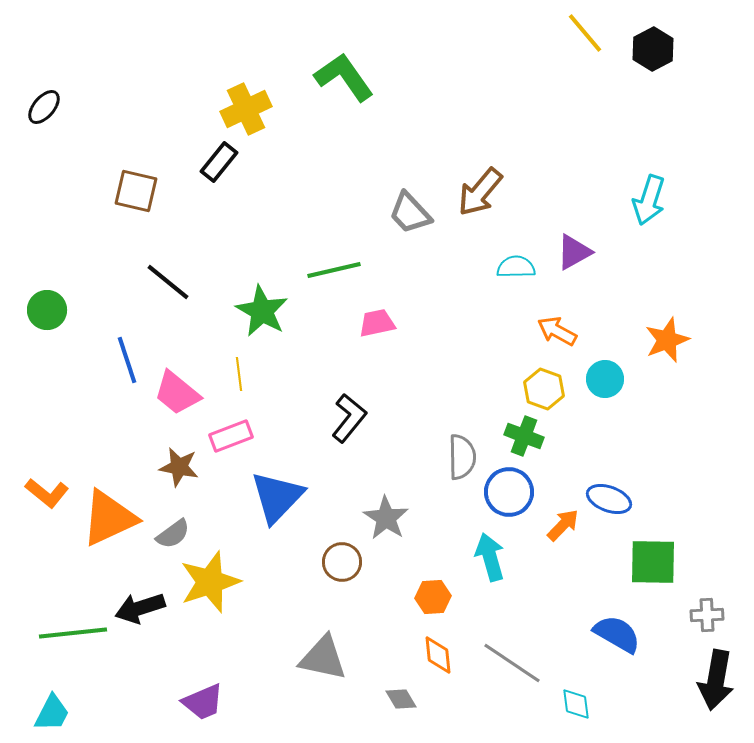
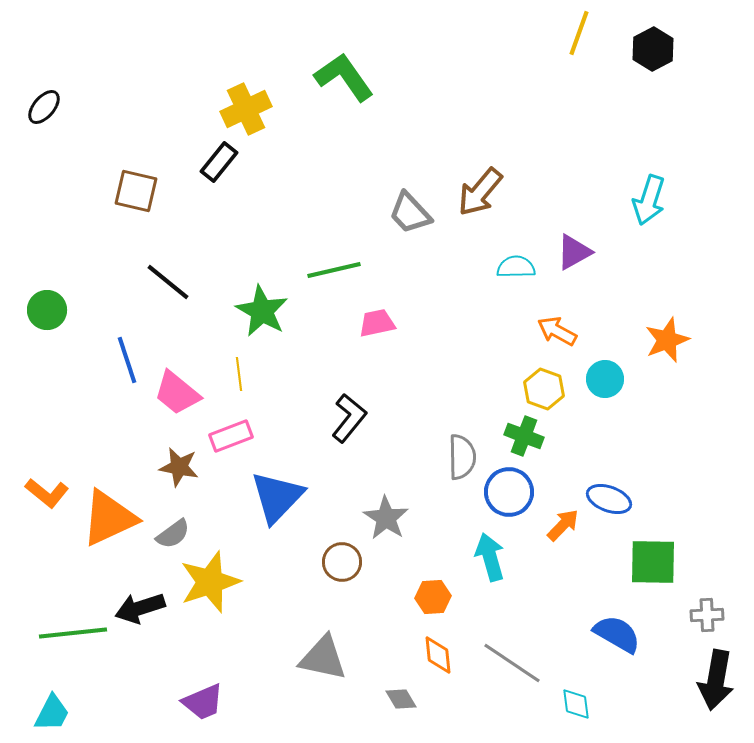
yellow line at (585, 33): moved 6 px left; rotated 60 degrees clockwise
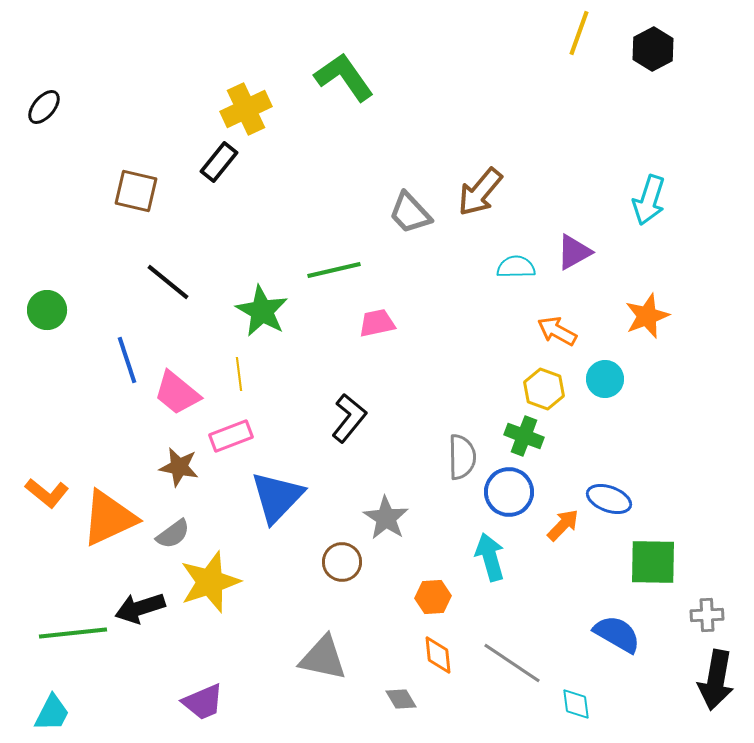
orange star at (667, 340): moved 20 px left, 24 px up
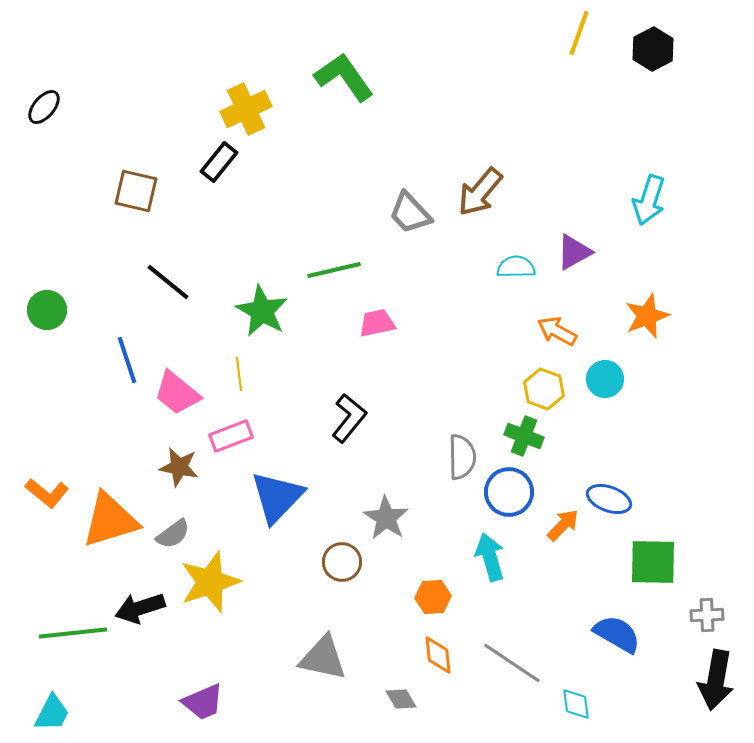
orange triangle at (109, 518): moved 1 px right, 2 px down; rotated 8 degrees clockwise
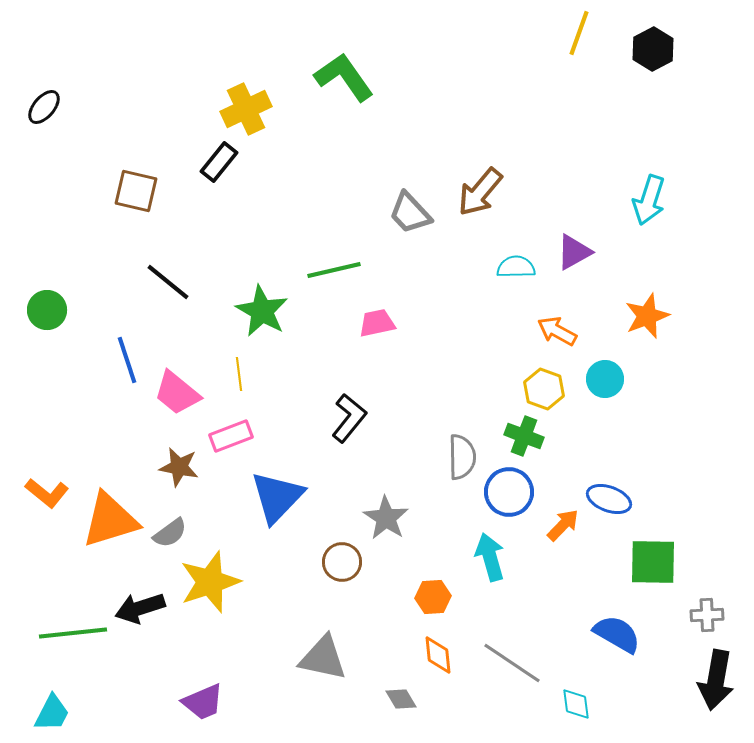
gray semicircle at (173, 534): moved 3 px left, 1 px up
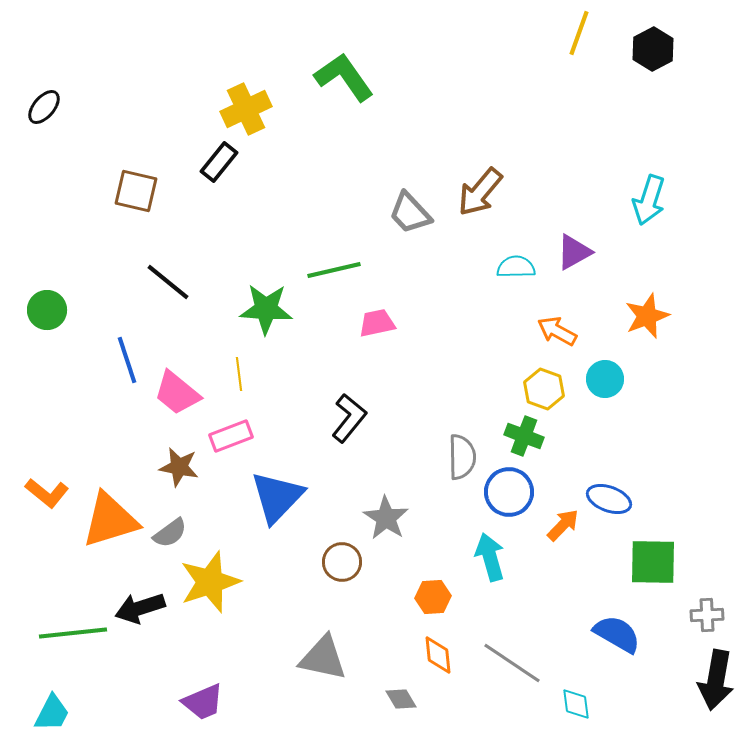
green star at (262, 311): moved 4 px right, 2 px up; rotated 26 degrees counterclockwise
